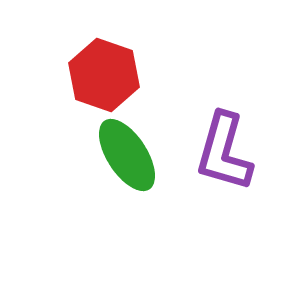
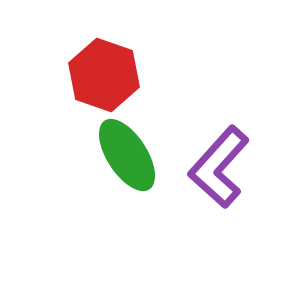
purple L-shape: moved 5 px left, 15 px down; rotated 26 degrees clockwise
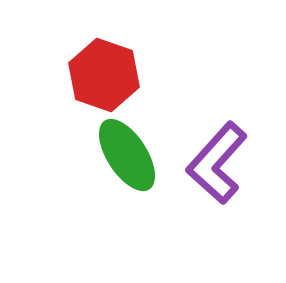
purple L-shape: moved 2 px left, 4 px up
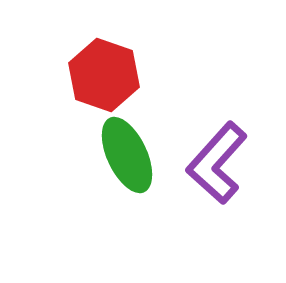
green ellipse: rotated 8 degrees clockwise
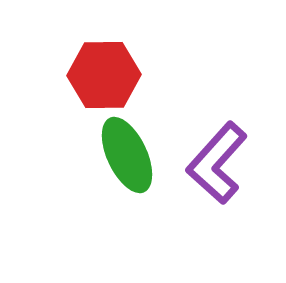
red hexagon: rotated 20 degrees counterclockwise
